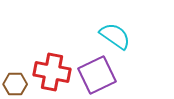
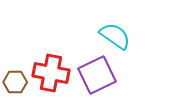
red cross: moved 1 px left, 1 px down
brown hexagon: moved 2 px up
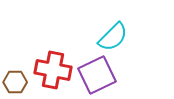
cyan semicircle: moved 2 px left, 1 px down; rotated 100 degrees clockwise
red cross: moved 2 px right, 3 px up
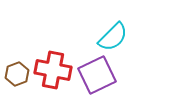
brown hexagon: moved 2 px right, 8 px up; rotated 20 degrees counterclockwise
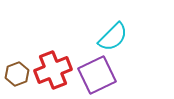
red cross: rotated 33 degrees counterclockwise
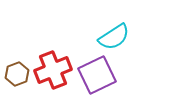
cyan semicircle: moved 1 px right; rotated 12 degrees clockwise
